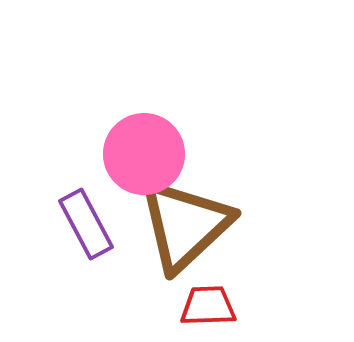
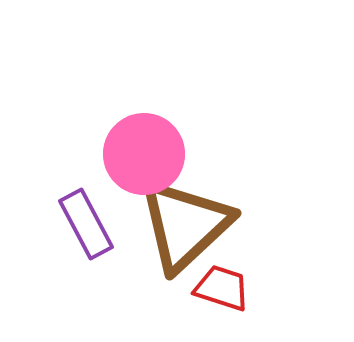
red trapezoid: moved 14 px right, 18 px up; rotated 20 degrees clockwise
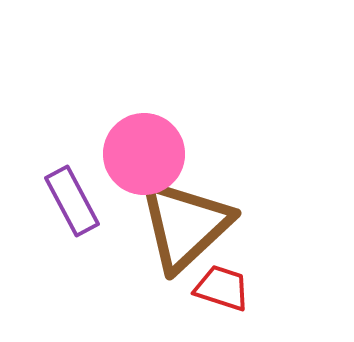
purple rectangle: moved 14 px left, 23 px up
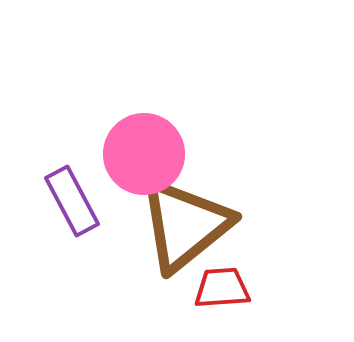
brown triangle: rotated 4 degrees clockwise
red trapezoid: rotated 22 degrees counterclockwise
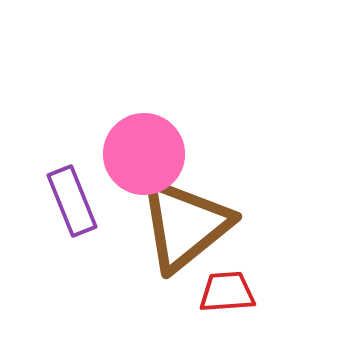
purple rectangle: rotated 6 degrees clockwise
red trapezoid: moved 5 px right, 4 px down
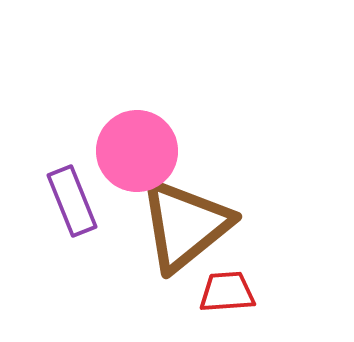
pink circle: moved 7 px left, 3 px up
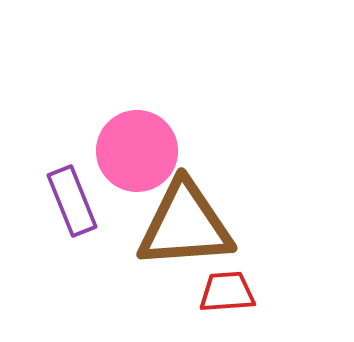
brown triangle: rotated 35 degrees clockwise
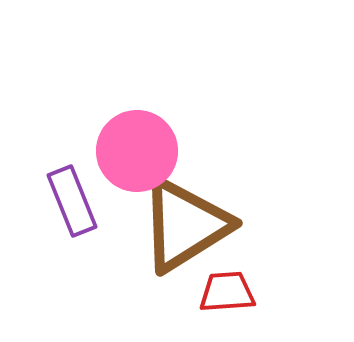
brown triangle: rotated 28 degrees counterclockwise
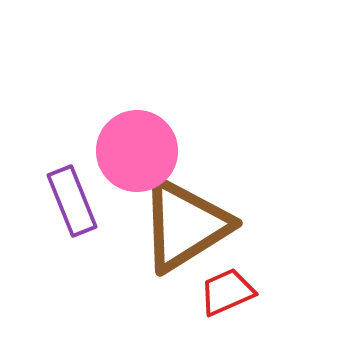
red trapezoid: rotated 20 degrees counterclockwise
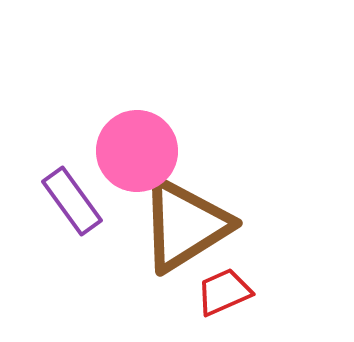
purple rectangle: rotated 14 degrees counterclockwise
red trapezoid: moved 3 px left
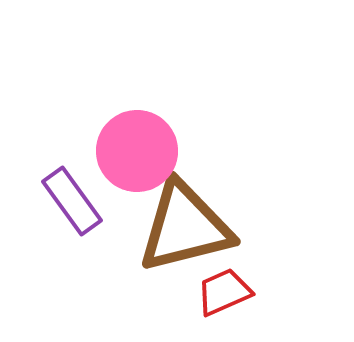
brown triangle: moved 2 px down; rotated 18 degrees clockwise
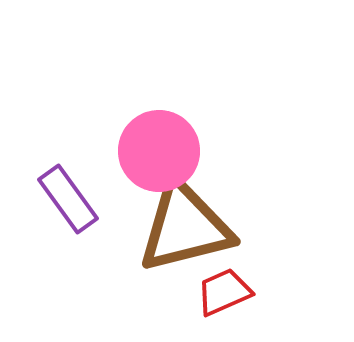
pink circle: moved 22 px right
purple rectangle: moved 4 px left, 2 px up
